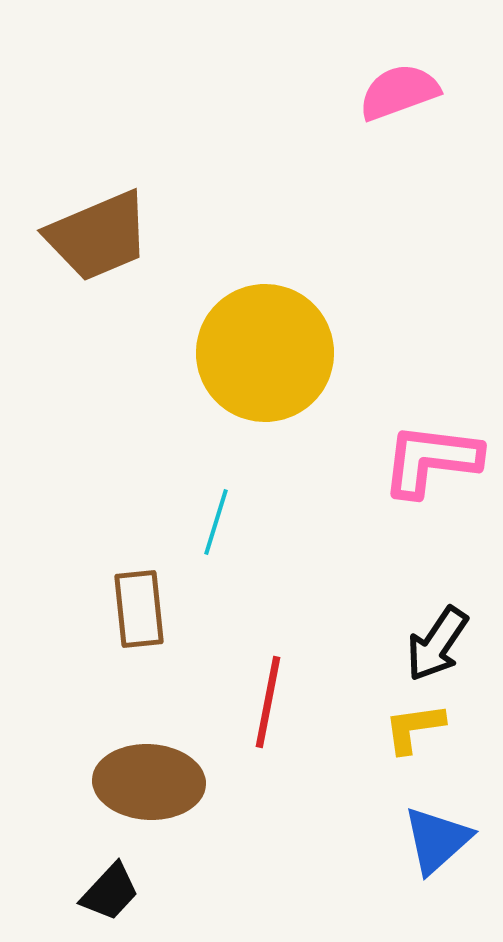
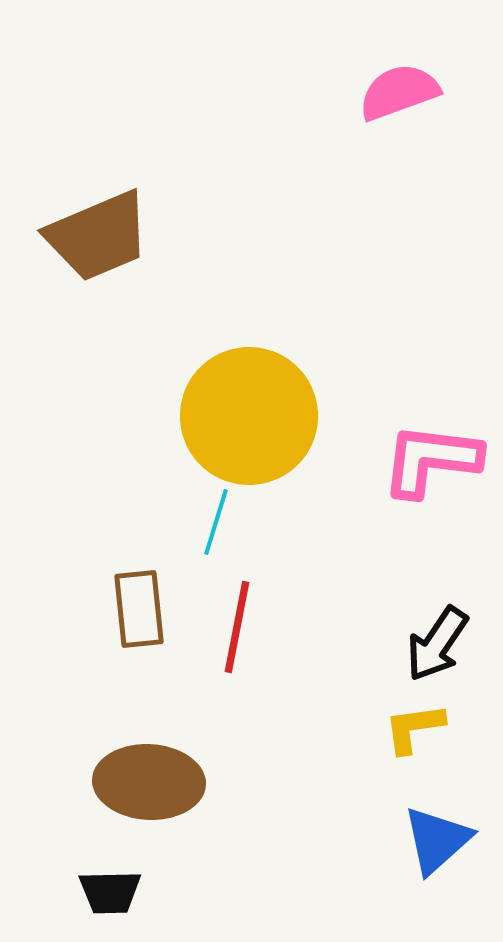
yellow circle: moved 16 px left, 63 px down
red line: moved 31 px left, 75 px up
black trapezoid: rotated 46 degrees clockwise
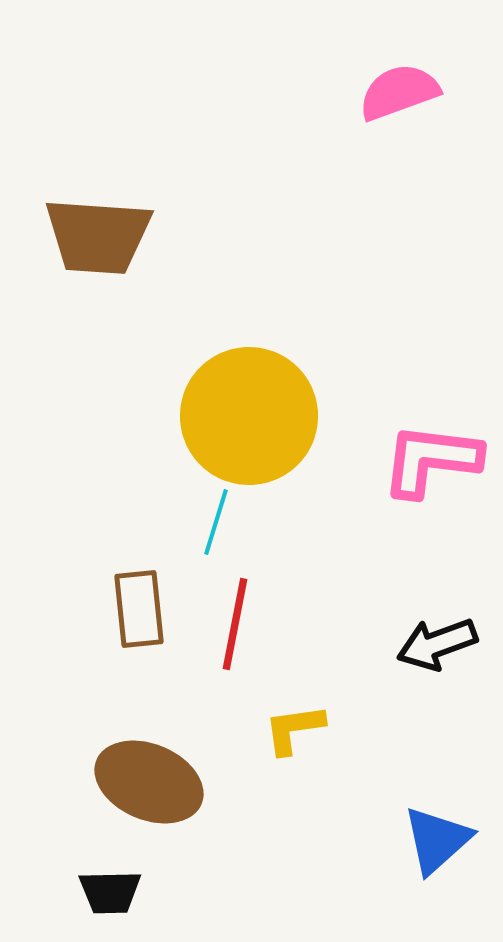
brown trapezoid: rotated 27 degrees clockwise
red line: moved 2 px left, 3 px up
black arrow: rotated 36 degrees clockwise
yellow L-shape: moved 120 px left, 1 px down
brown ellipse: rotated 20 degrees clockwise
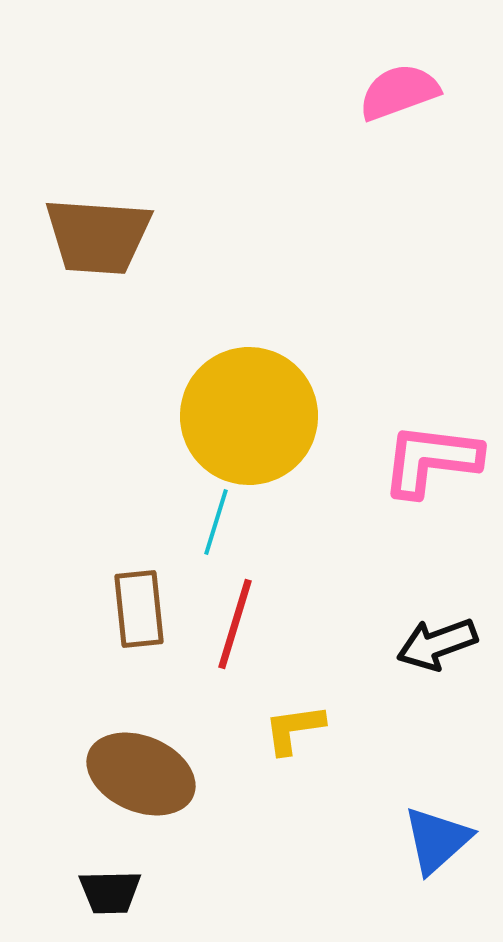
red line: rotated 6 degrees clockwise
brown ellipse: moved 8 px left, 8 px up
